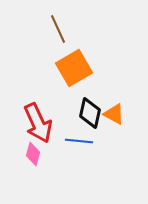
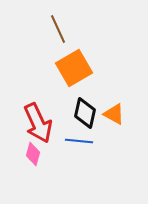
black diamond: moved 5 px left
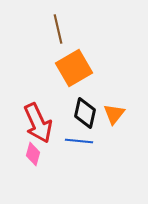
brown line: rotated 12 degrees clockwise
orange triangle: rotated 40 degrees clockwise
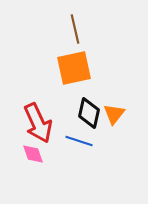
brown line: moved 17 px right
orange square: rotated 18 degrees clockwise
black diamond: moved 4 px right
blue line: rotated 12 degrees clockwise
pink diamond: rotated 35 degrees counterclockwise
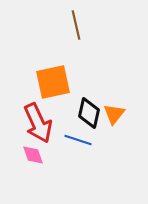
brown line: moved 1 px right, 4 px up
orange square: moved 21 px left, 14 px down
blue line: moved 1 px left, 1 px up
pink diamond: moved 1 px down
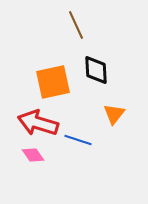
brown line: rotated 12 degrees counterclockwise
black diamond: moved 7 px right, 43 px up; rotated 16 degrees counterclockwise
red arrow: rotated 132 degrees clockwise
pink diamond: rotated 15 degrees counterclockwise
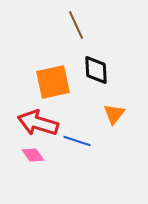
blue line: moved 1 px left, 1 px down
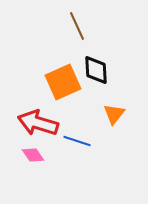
brown line: moved 1 px right, 1 px down
orange square: moved 10 px right; rotated 12 degrees counterclockwise
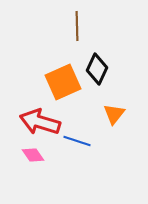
brown line: rotated 24 degrees clockwise
black diamond: moved 1 px right, 1 px up; rotated 28 degrees clockwise
red arrow: moved 2 px right, 1 px up
